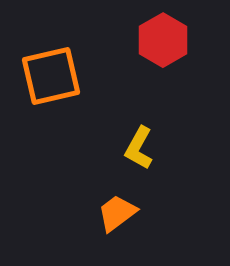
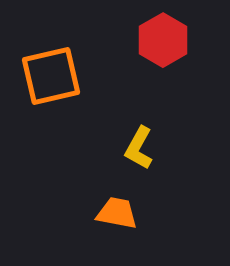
orange trapezoid: rotated 48 degrees clockwise
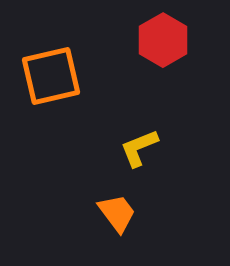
yellow L-shape: rotated 39 degrees clockwise
orange trapezoid: rotated 42 degrees clockwise
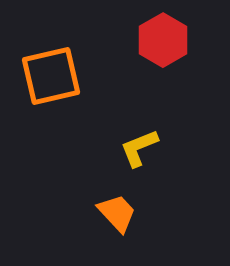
orange trapezoid: rotated 6 degrees counterclockwise
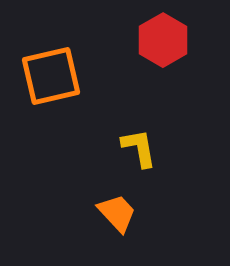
yellow L-shape: rotated 102 degrees clockwise
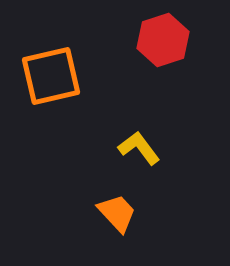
red hexagon: rotated 12 degrees clockwise
yellow L-shape: rotated 27 degrees counterclockwise
